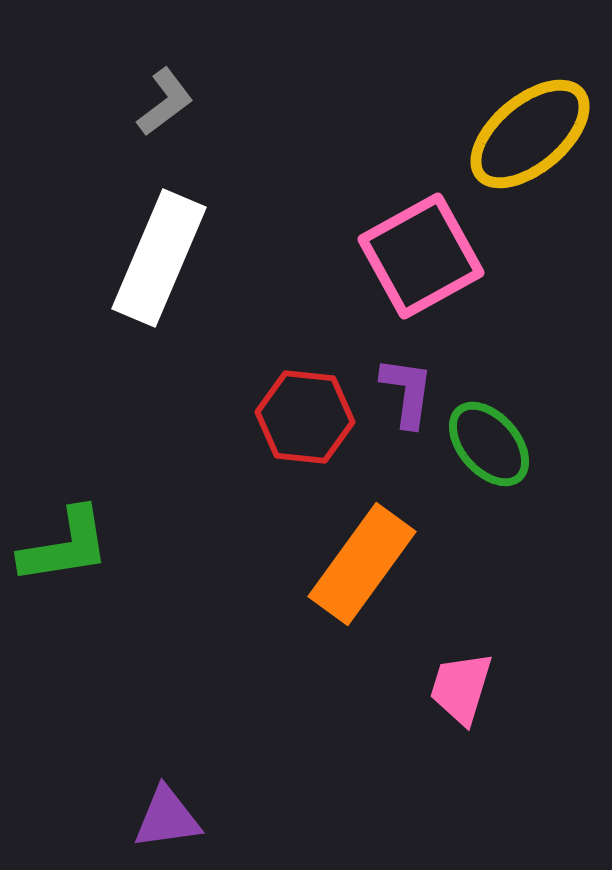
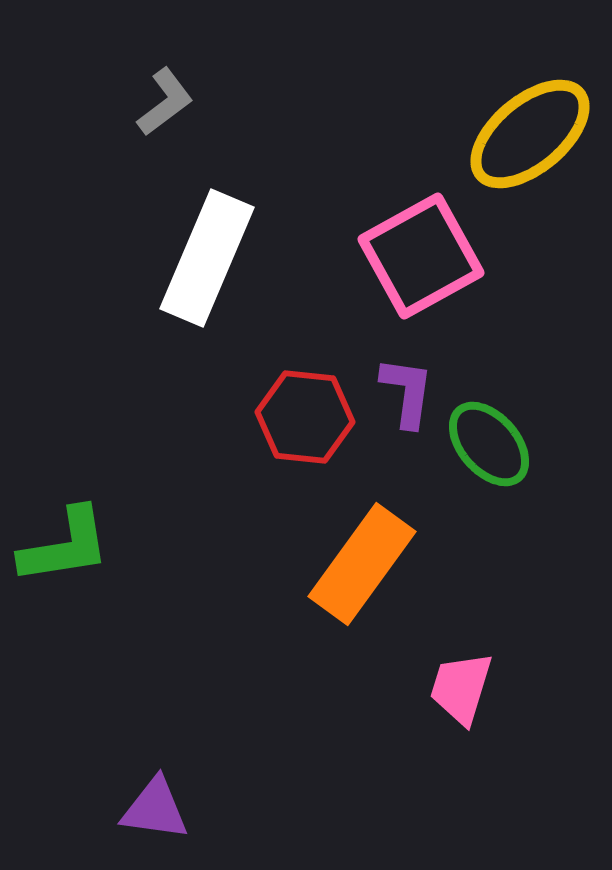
white rectangle: moved 48 px right
purple triangle: moved 12 px left, 9 px up; rotated 16 degrees clockwise
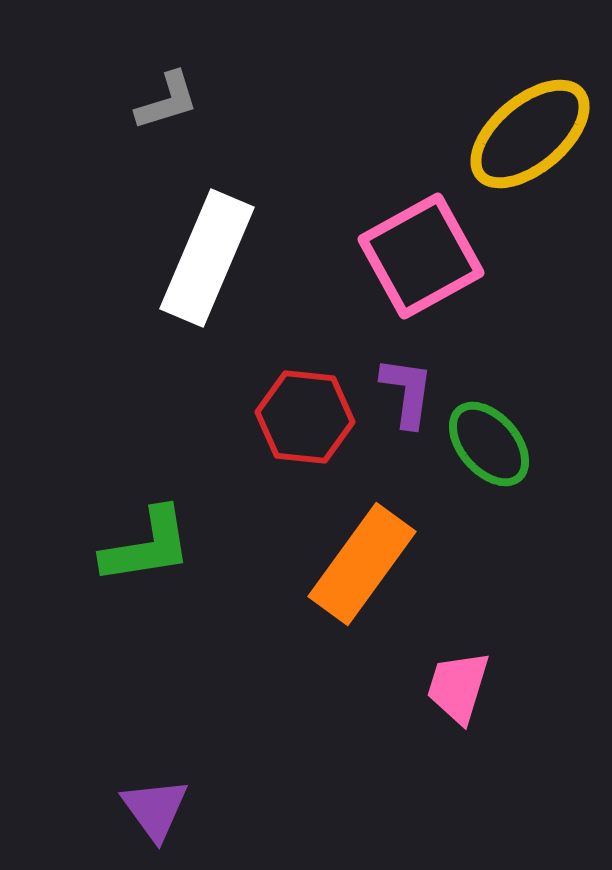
gray L-shape: moved 2 px right, 1 px up; rotated 20 degrees clockwise
green L-shape: moved 82 px right
pink trapezoid: moved 3 px left, 1 px up
purple triangle: rotated 46 degrees clockwise
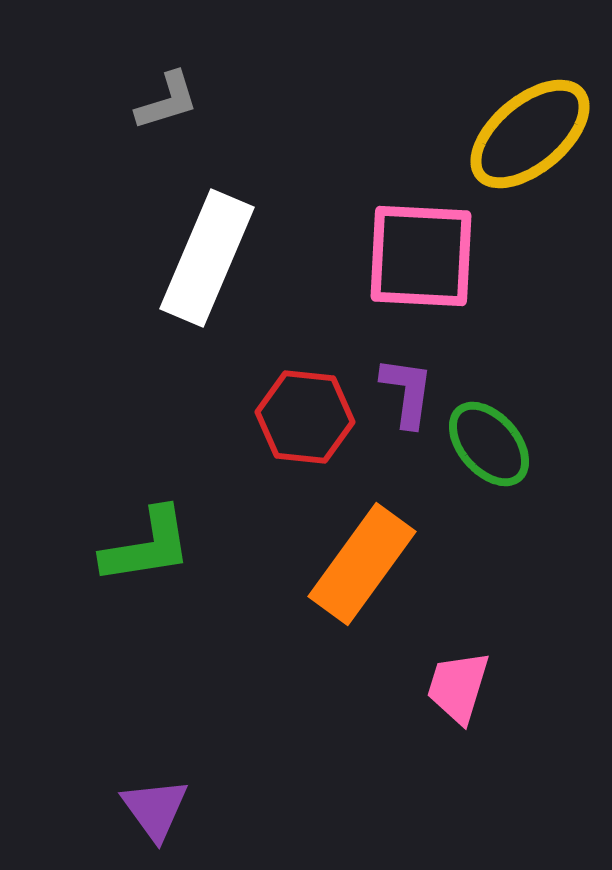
pink square: rotated 32 degrees clockwise
